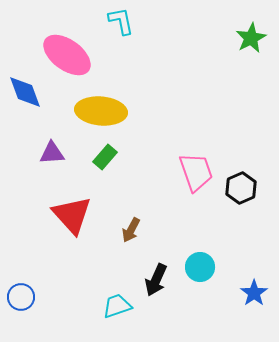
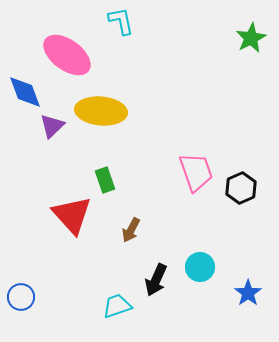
purple triangle: moved 27 px up; rotated 40 degrees counterclockwise
green rectangle: moved 23 px down; rotated 60 degrees counterclockwise
blue star: moved 6 px left
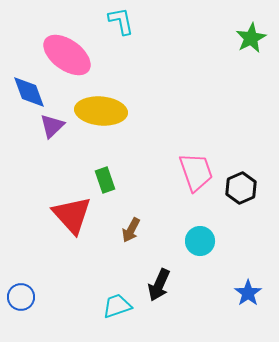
blue diamond: moved 4 px right
cyan circle: moved 26 px up
black arrow: moved 3 px right, 5 px down
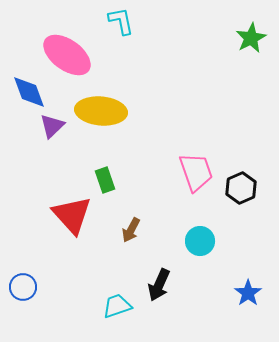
blue circle: moved 2 px right, 10 px up
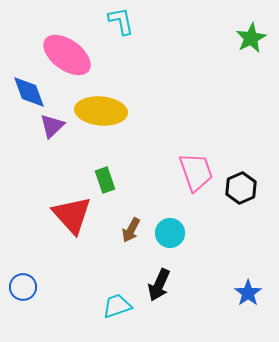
cyan circle: moved 30 px left, 8 px up
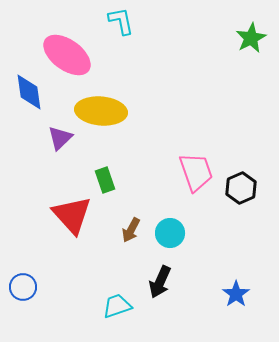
blue diamond: rotated 12 degrees clockwise
purple triangle: moved 8 px right, 12 px down
black arrow: moved 1 px right, 3 px up
blue star: moved 12 px left, 1 px down
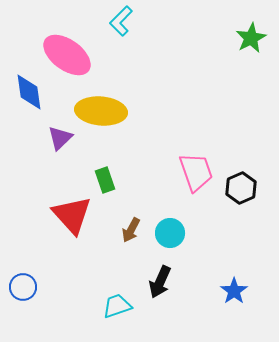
cyan L-shape: rotated 124 degrees counterclockwise
blue star: moved 2 px left, 3 px up
